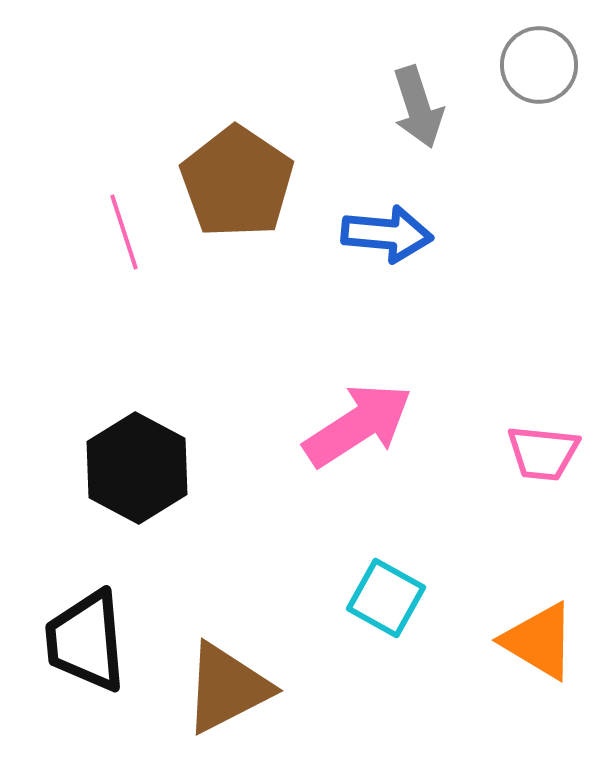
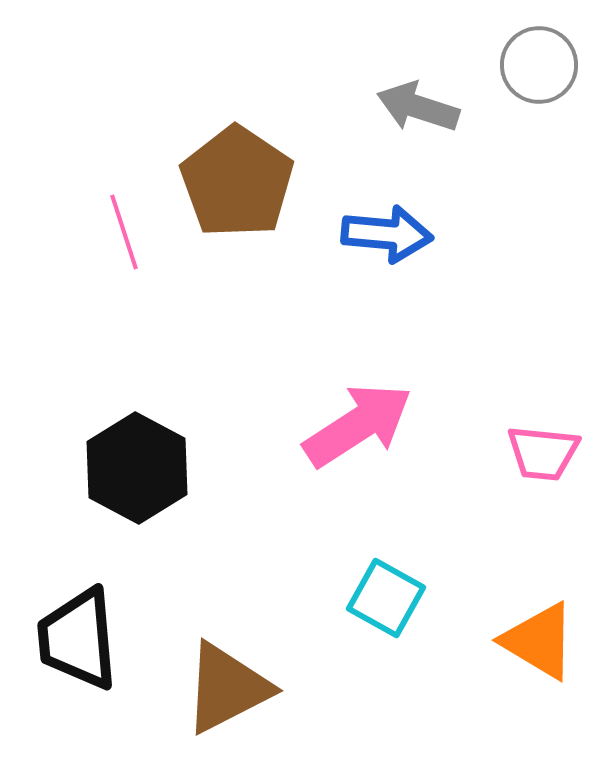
gray arrow: rotated 126 degrees clockwise
black trapezoid: moved 8 px left, 2 px up
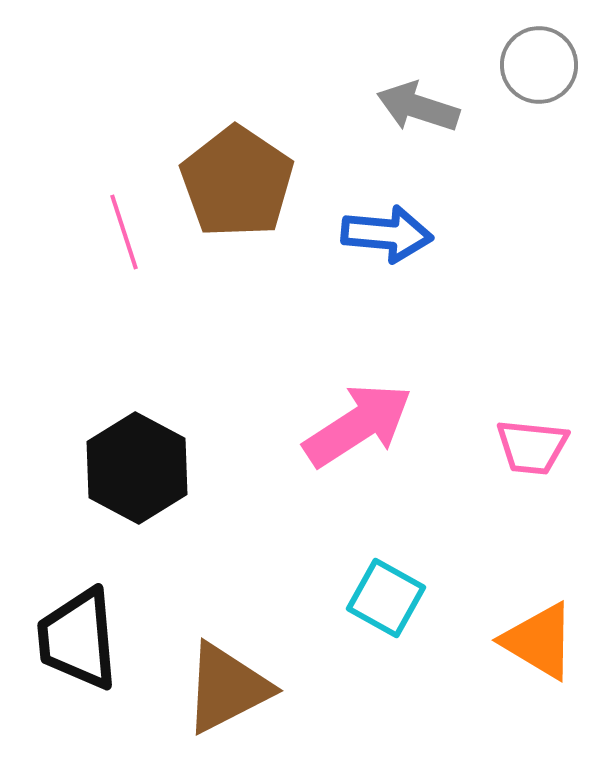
pink trapezoid: moved 11 px left, 6 px up
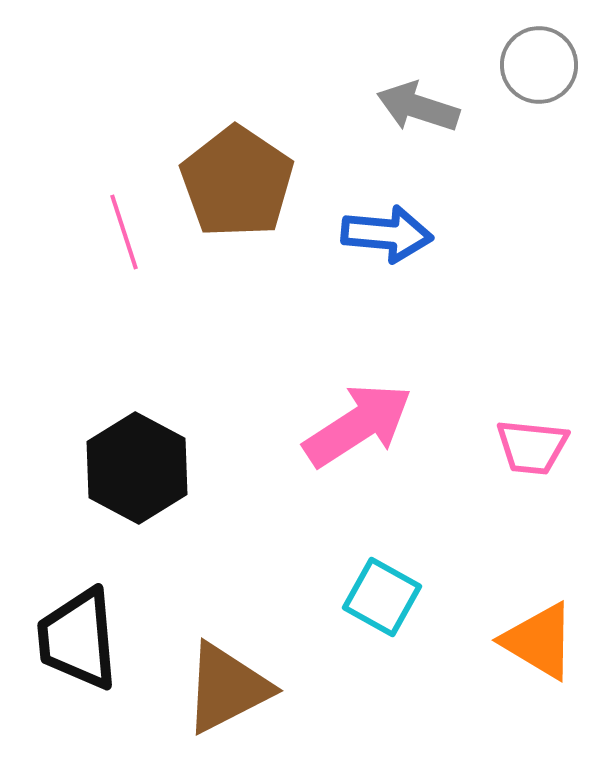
cyan square: moved 4 px left, 1 px up
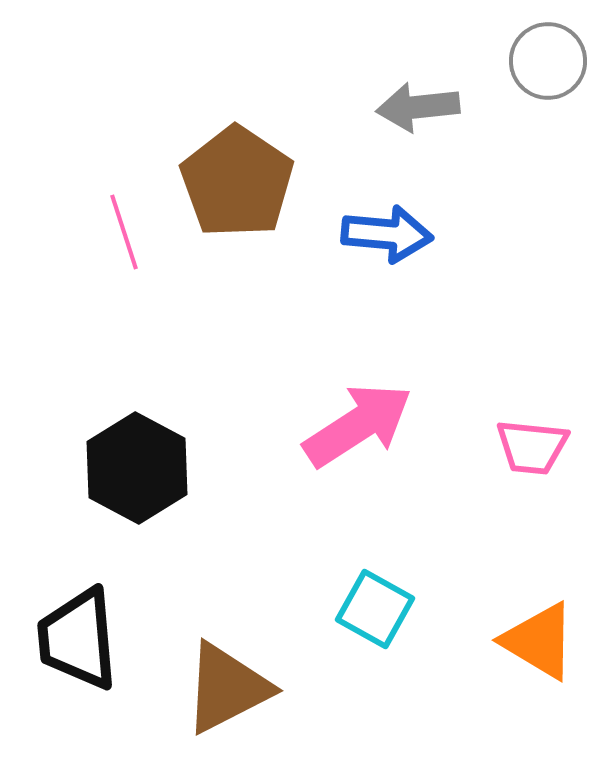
gray circle: moved 9 px right, 4 px up
gray arrow: rotated 24 degrees counterclockwise
cyan square: moved 7 px left, 12 px down
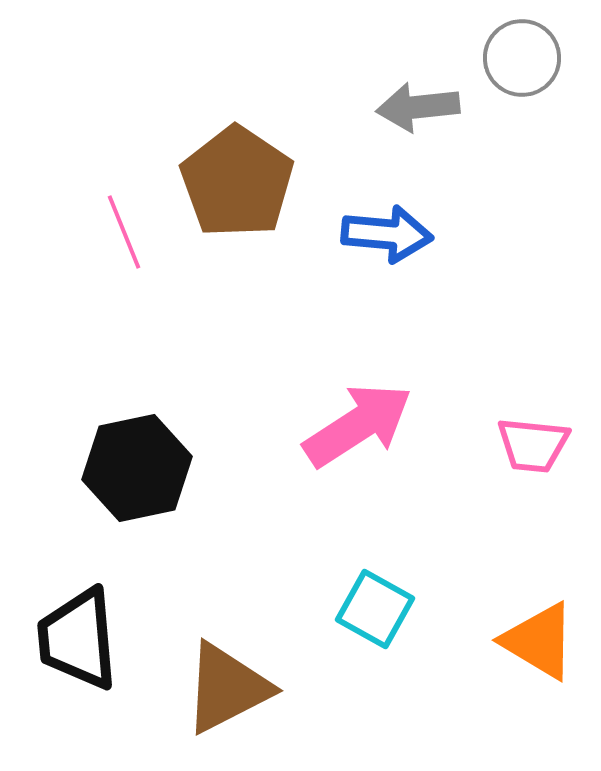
gray circle: moved 26 px left, 3 px up
pink line: rotated 4 degrees counterclockwise
pink trapezoid: moved 1 px right, 2 px up
black hexagon: rotated 20 degrees clockwise
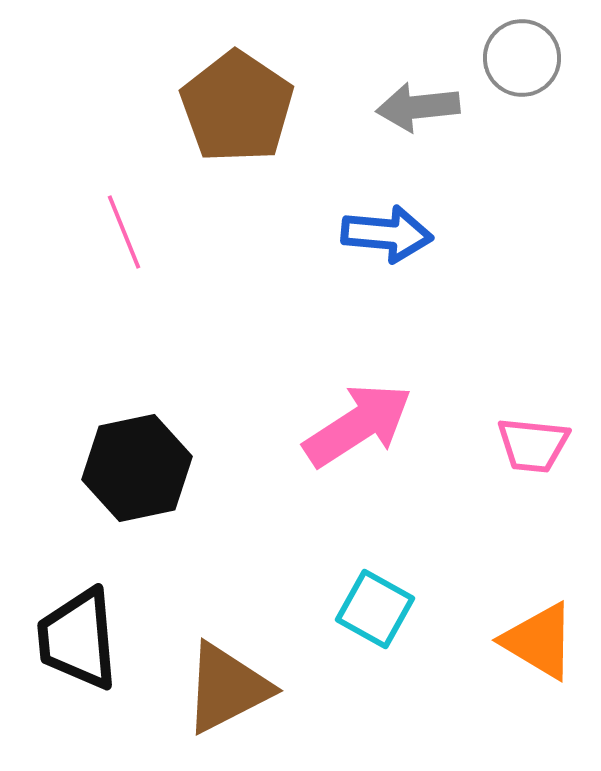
brown pentagon: moved 75 px up
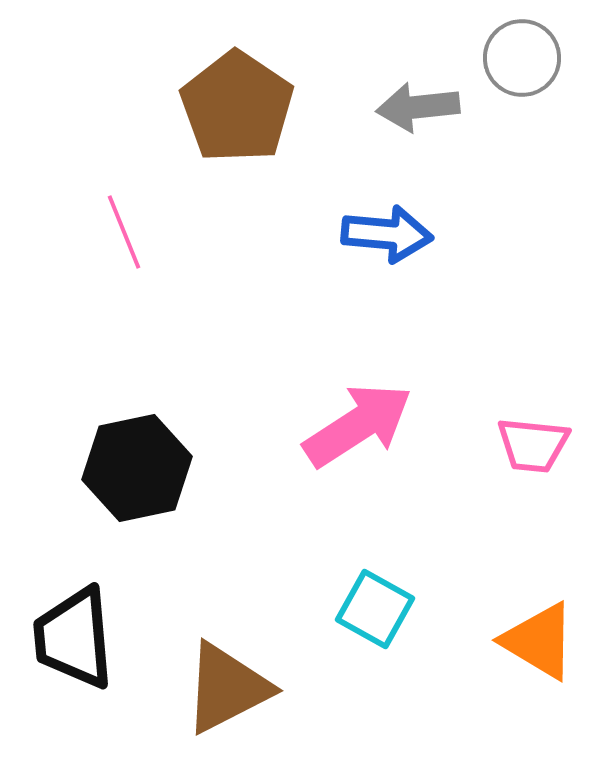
black trapezoid: moved 4 px left, 1 px up
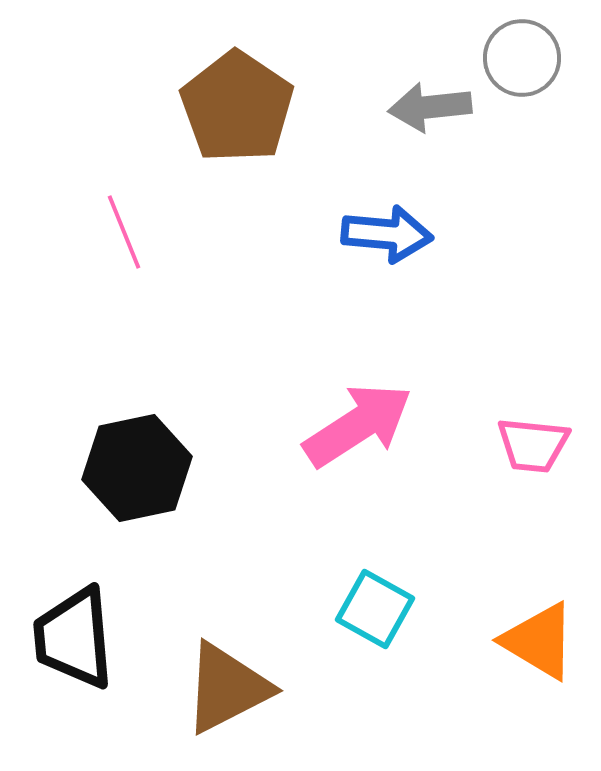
gray arrow: moved 12 px right
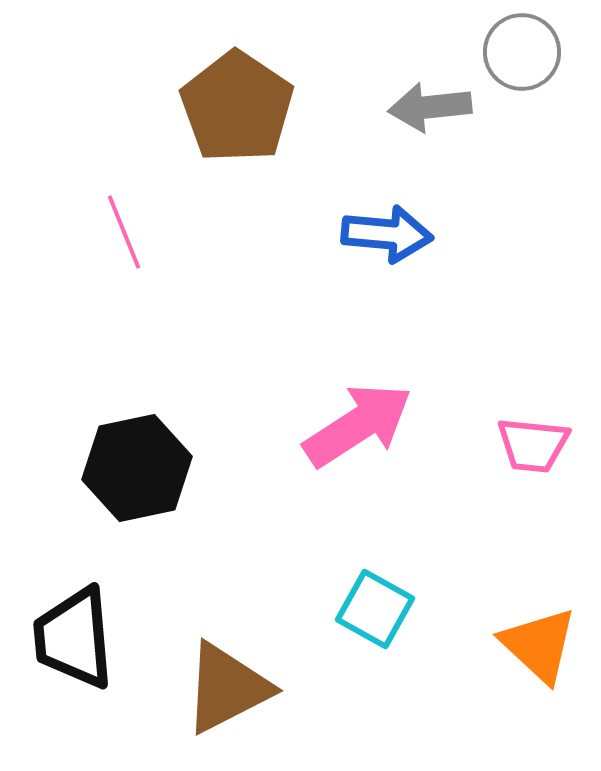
gray circle: moved 6 px up
orange triangle: moved 4 px down; rotated 12 degrees clockwise
